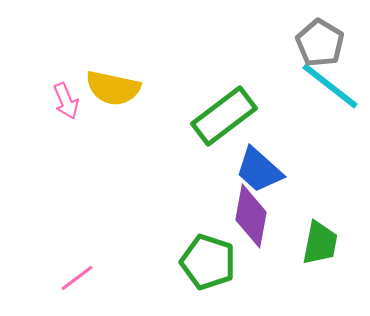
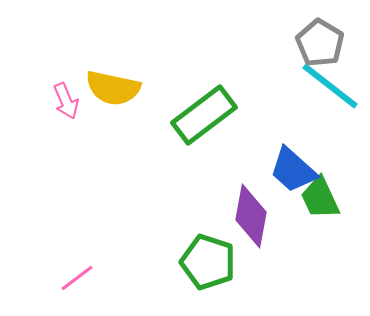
green rectangle: moved 20 px left, 1 px up
blue trapezoid: moved 34 px right
green trapezoid: moved 45 px up; rotated 144 degrees clockwise
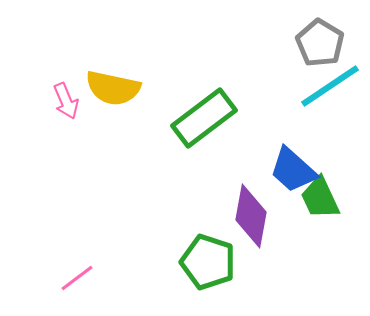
cyan line: rotated 72 degrees counterclockwise
green rectangle: moved 3 px down
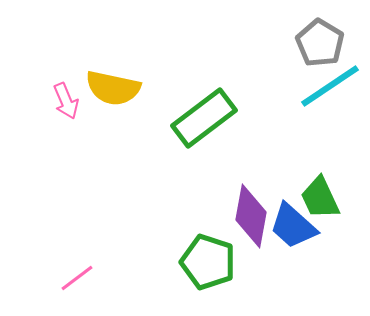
blue trapezoid: moved 56 px down
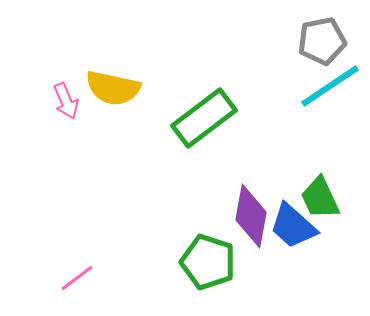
gray pentagon: moved 2 px right, 2 px up; rotated 30 degrees clockwise
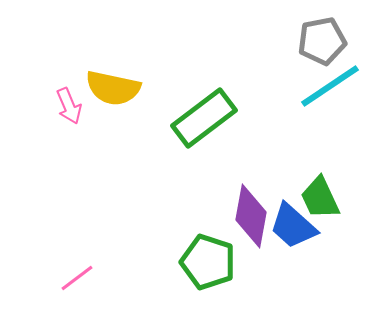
pink arrow: moved 3 px right, 5 px down
